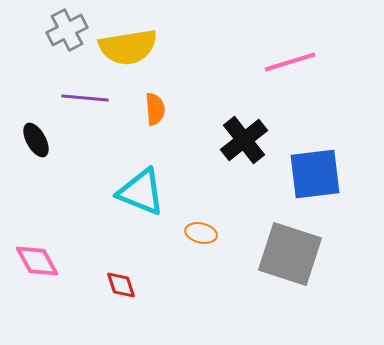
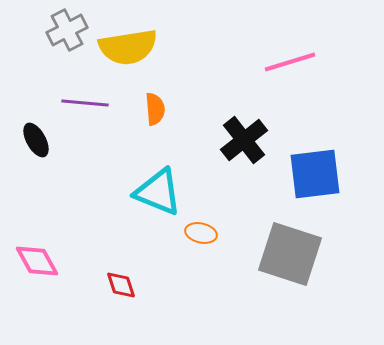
purple line: moved 5 px down
cyan triangle: moved 17 px right
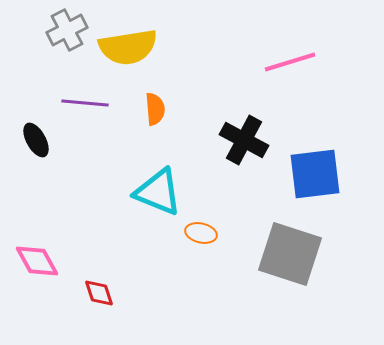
black cross: rotated 24 degrees counterclockwise
red diamond: moved 22 px left, 8 px down
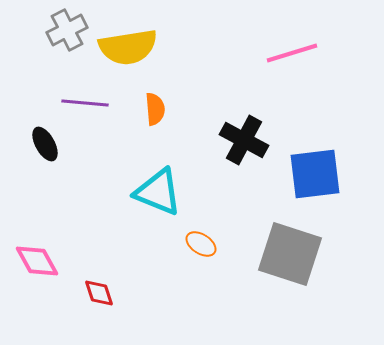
pink line: moved 2 px right, 9 px up
black ellipse: moved 9 px right, 4 px down
orange ellipse: moved 11 px down; rotated 20 degrees clockwise
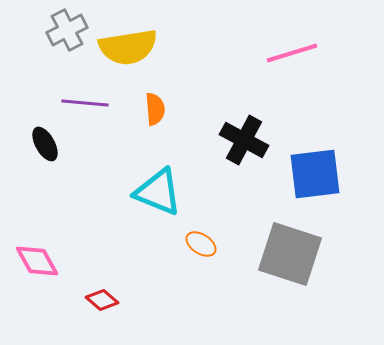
red diamond: moved 3 px right, 7 px down; rotated 32 degrees counterclockwise
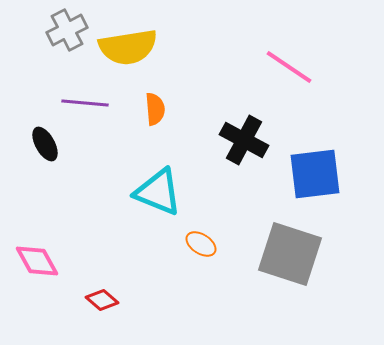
pink line: moved 3 px left, 14 px down; rotated 51 degrees clockwise
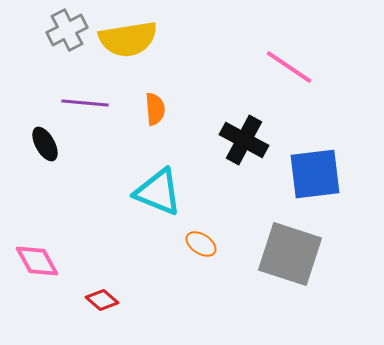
yellow semicircle: moved 8 px up
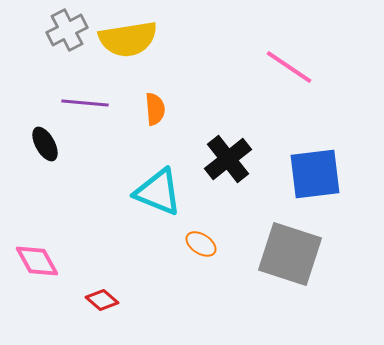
black cross: moved 16 px left, 19 px down; rotated 24 degrees clockwise
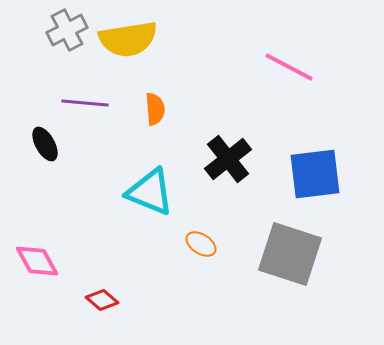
pink line: rotated 6 degrees counterclockwise
cyan triangle: moved 8 px left
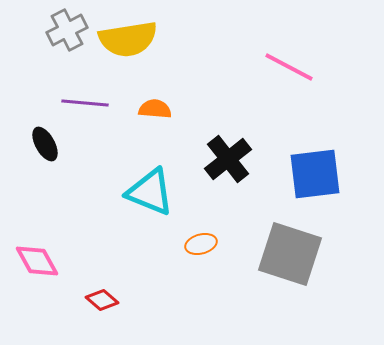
orange semicircle: rotated 80 degrees counterclockwise
orange ellipse: rotated 48 degrees counterclockwise
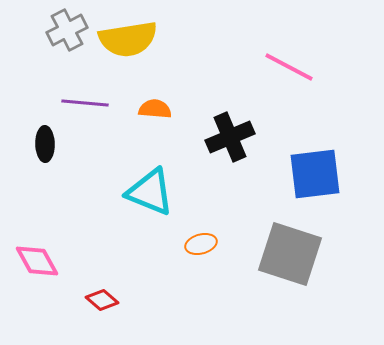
black ellipse: rotated 28 degrees clockwise
black cross: moved 2 px right, 22 px up; rotated 15 degrees clockwise
